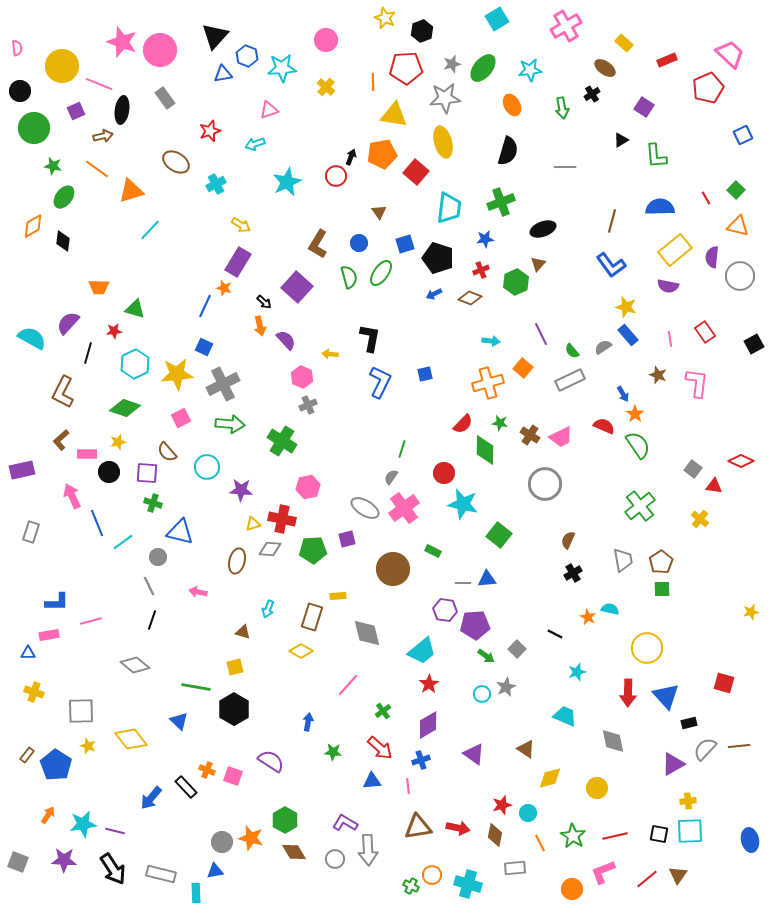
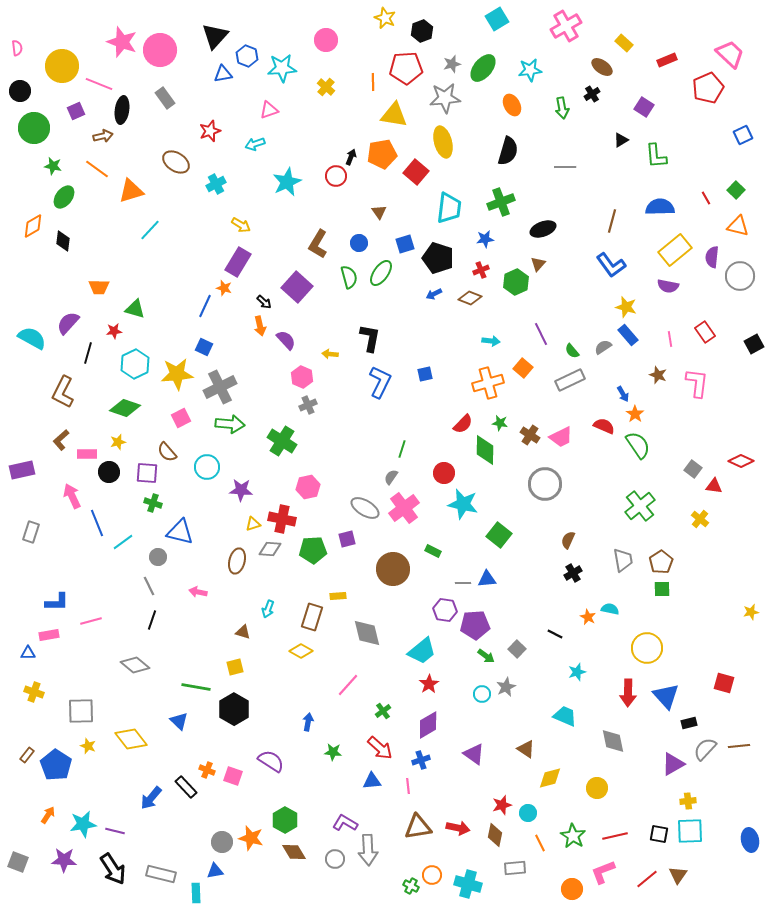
brown ellipse at (605, 68): moved 3 px left, 1 px up
gray cross at (223, 384): moved 3 px left, 3 px down
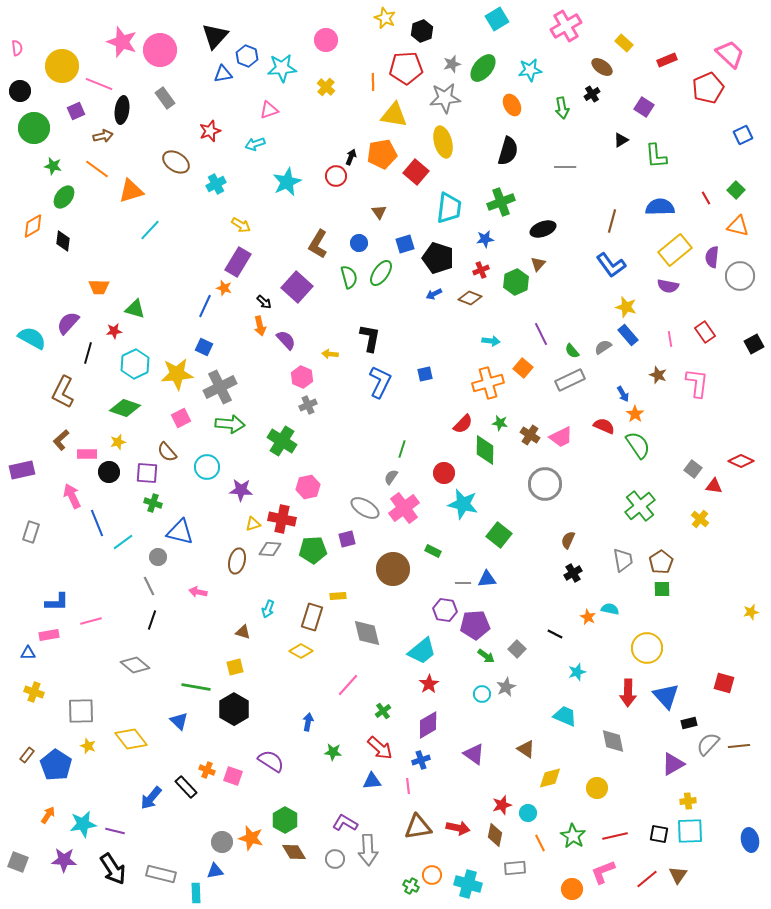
gray semicircle at (705, 749): moved 3 px right, 5 px up
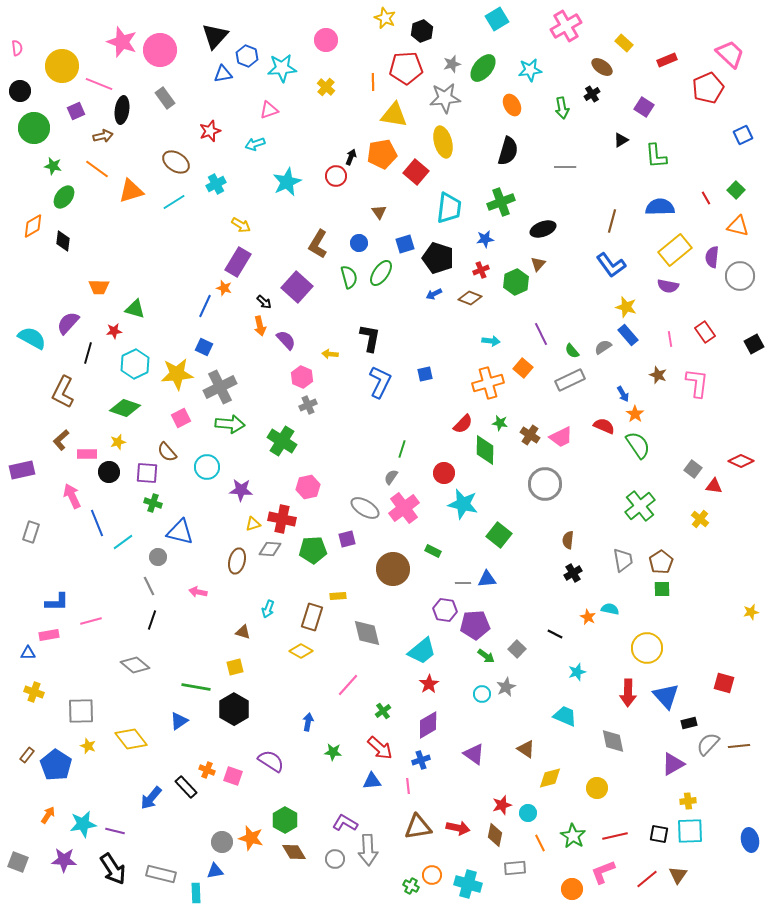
cyan line at (150, 230): moved 24 px right, 28 px up; rotated 15 degrees clockwise
brown semicircle at (568, 540): rotated 18 degrees counterclockwise
blue triangle at (179, 721): rotated 42 degrees clockwise
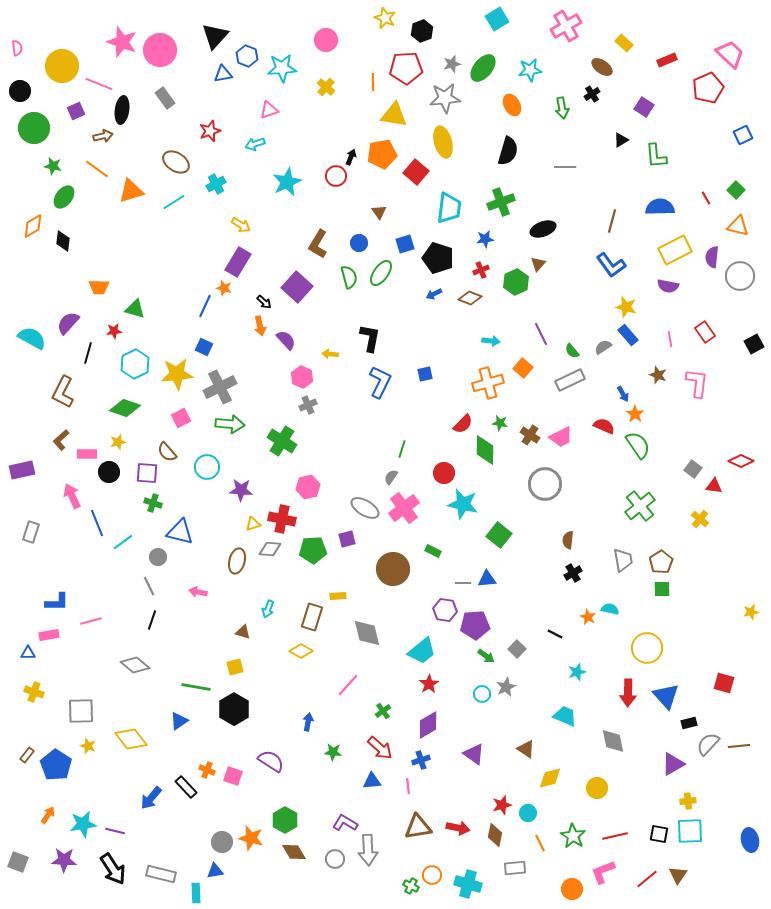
yellow rectangle at (675, 250): rotated 12 degrees clockwise
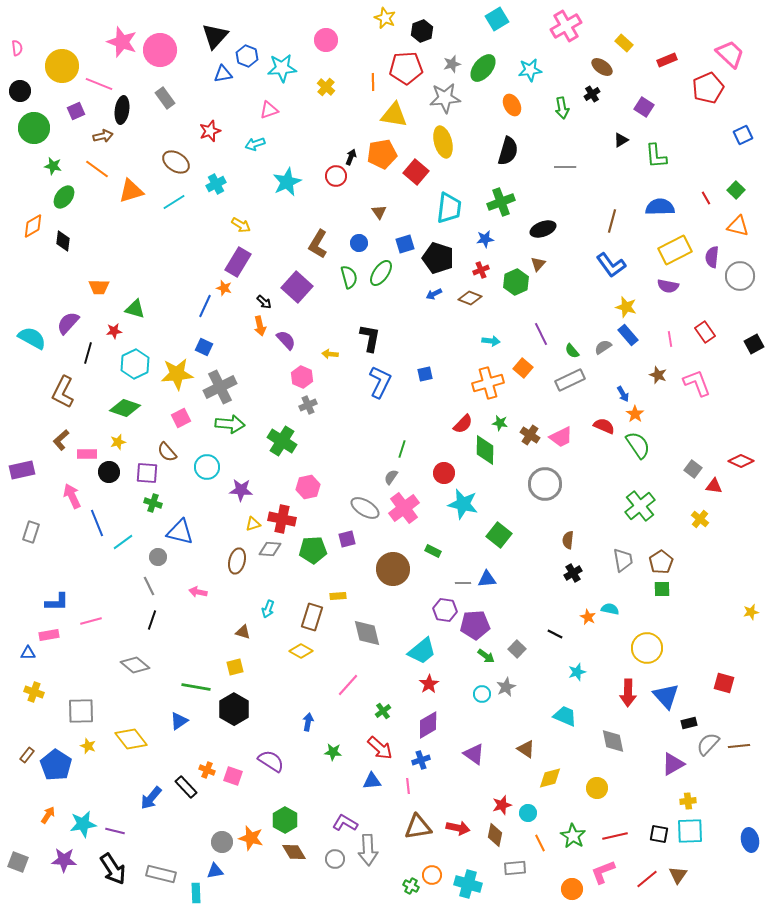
pink L-shape at (697, 383): rotated 28 degrees counterclockwise
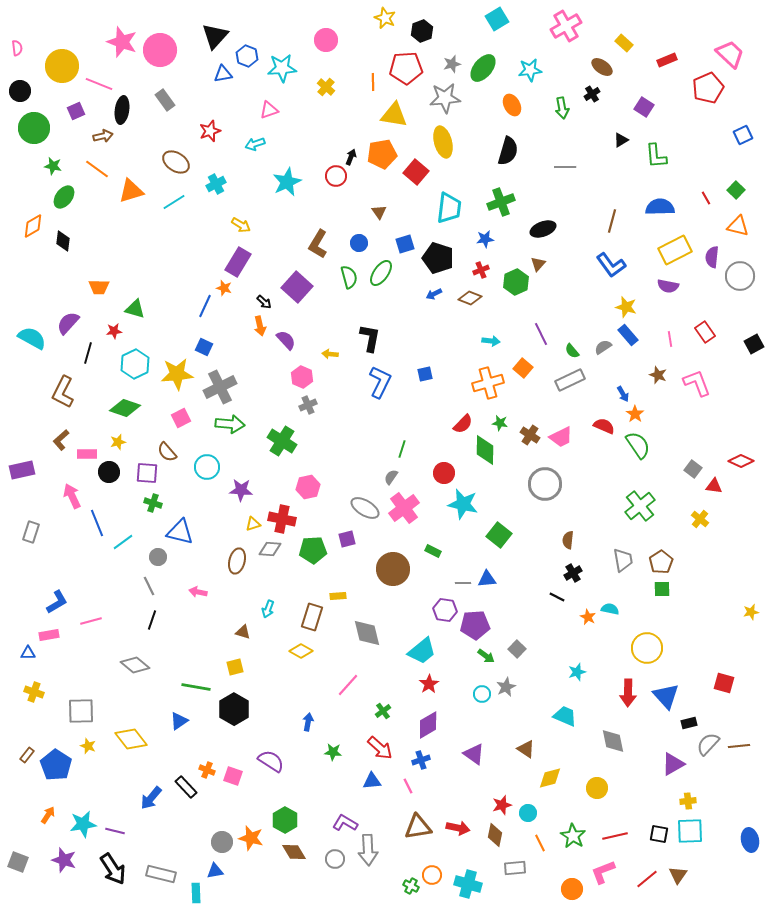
gray rectangle at (165, 98): moved 2 px down
blue L-shape at (57, 602): rotated 30 degrees counterclockwise
black line at (555, 634): moved 2 px right, 37 px up
pink line at (408, 786): rotated 21 degrees counterclockwise
purple star at (64, 860): rotated 15 degrees clockwise
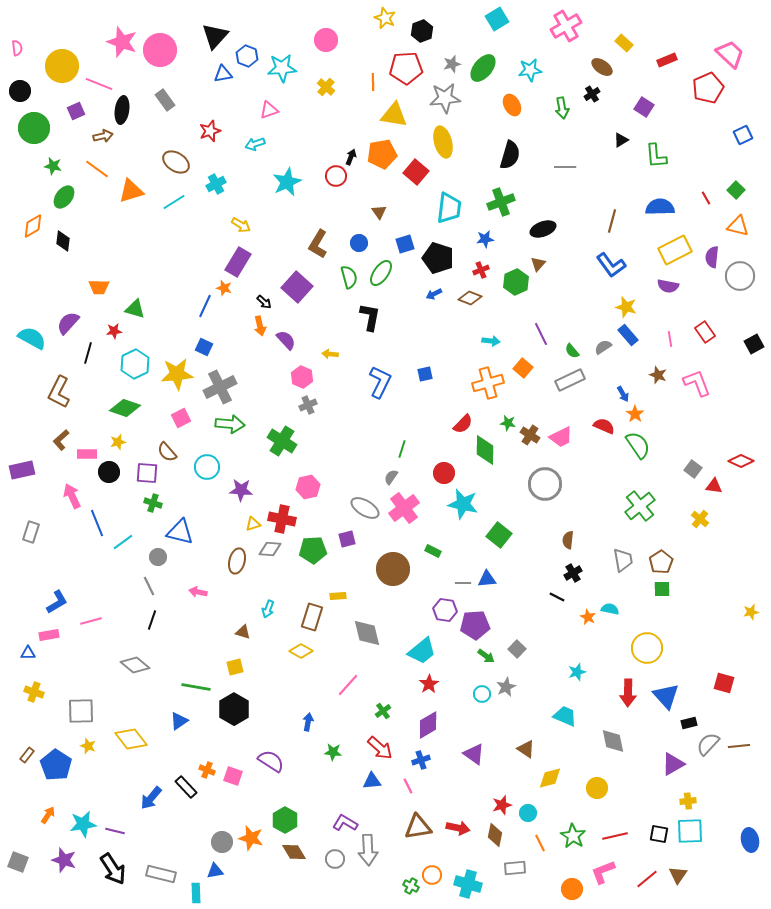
black semicircle at (508, 151): moved 2 px right, 4 px down
black L-shape at (370, 338): moved 21 px up
brown L-shape at (63, 392): moved 4 px left
green star at (500, 423): moved 8 px right
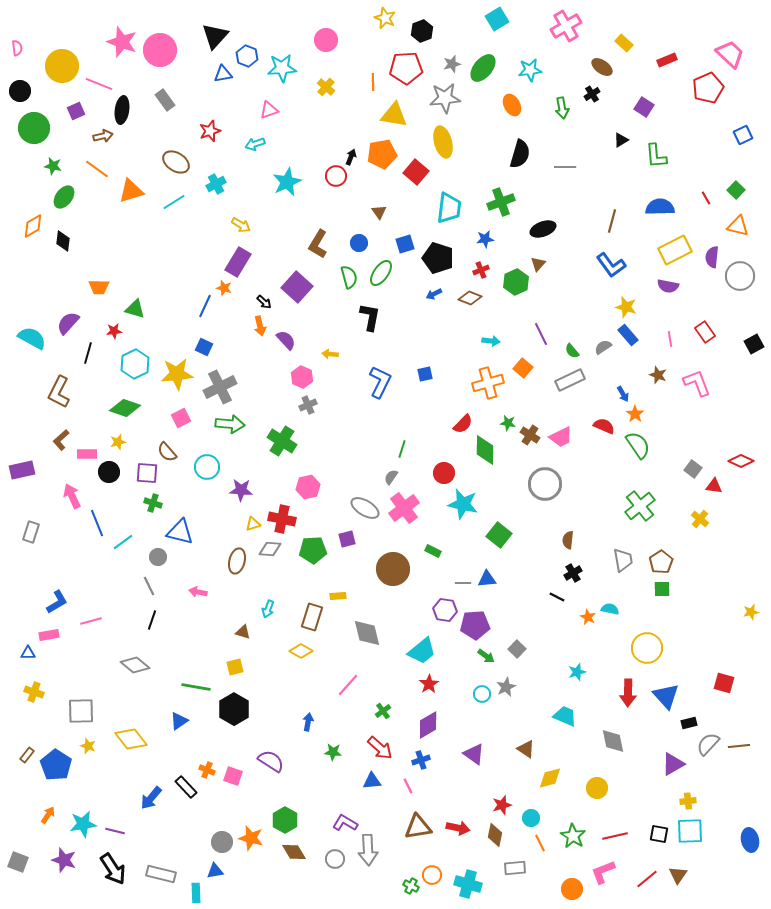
black semicircle at (510, 155): moved 10 px right, 1 px up
cyan circle at (528, 813): moved 3 px right, 5 px down
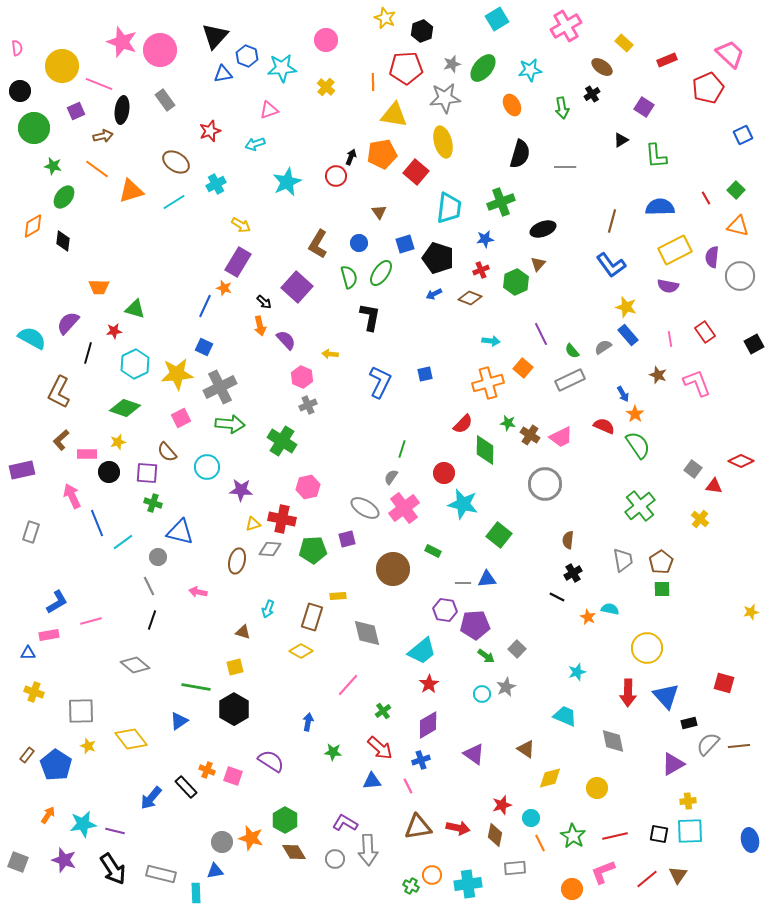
cyan cross at (468, 884): rotated 24 degrees counterclockwise
